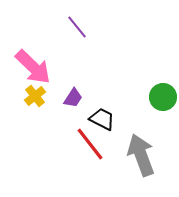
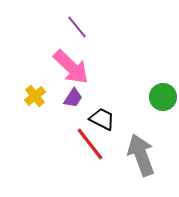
pink arrow: moved 38 px right
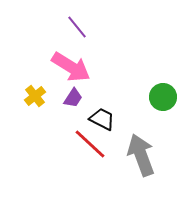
pink arrow: rotated 12 degrees counterclockwise
red line: rotated 9 degrees counterclockwise
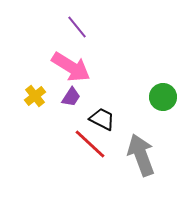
purple trapezoid: moved 2 px left, 1 px up
